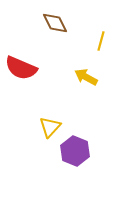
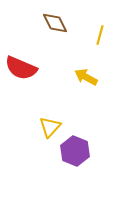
yellow line: moved 1 px left, 6 px up
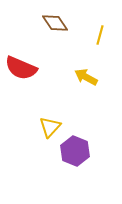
brown diamond: rotated 8 degrees counterclockwise
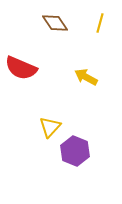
yellow line: moved 12 px up
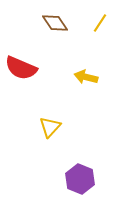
yellow line: rotated 18 degrees clockwise
yellow arrow: rotated 15 degrees counterclockwise
purple hexagon: moved 5 px right, 28 px down
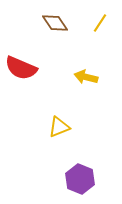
yellow triangle: moved 9 px right; rotated 25 degrees clockwise
